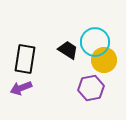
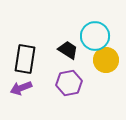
cyan circle: moved 6 px up
yellow circle: moved 2 px right
purple hexagon: moved 22 px left, 5 px up
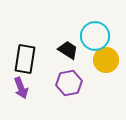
purple arrow: rotated 90 degrees counterclockwise
